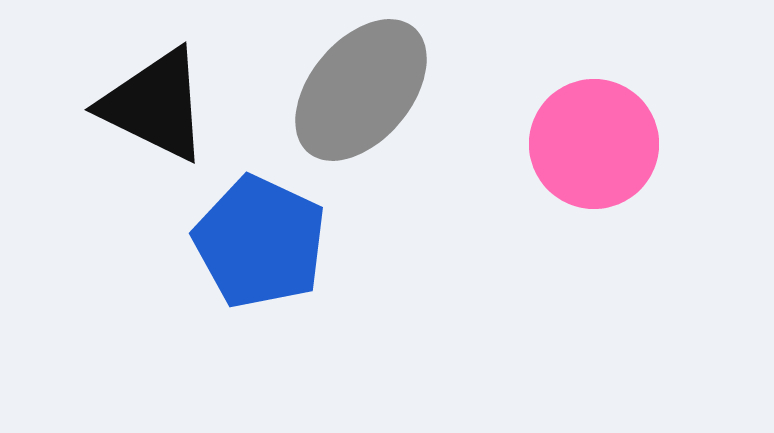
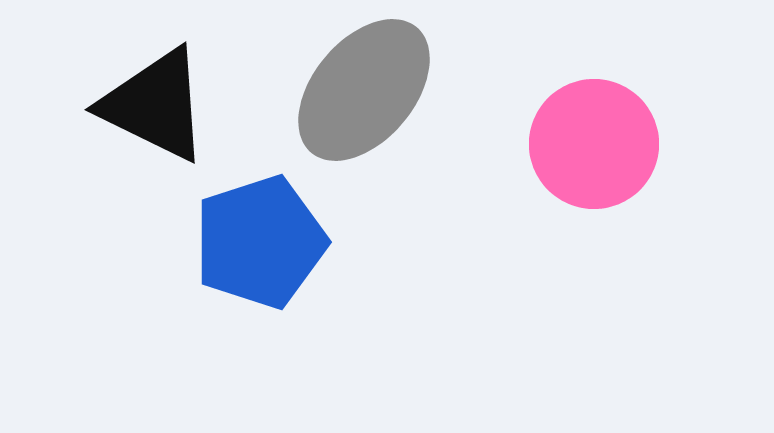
gray ellipse: moved 3 px right
blue pentagon: rotated 29 degrees clockwise
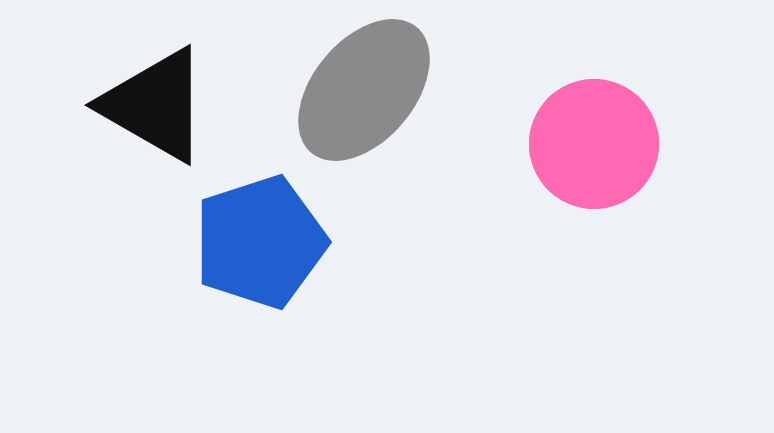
black triangle: rotated 4 degrees clockwise
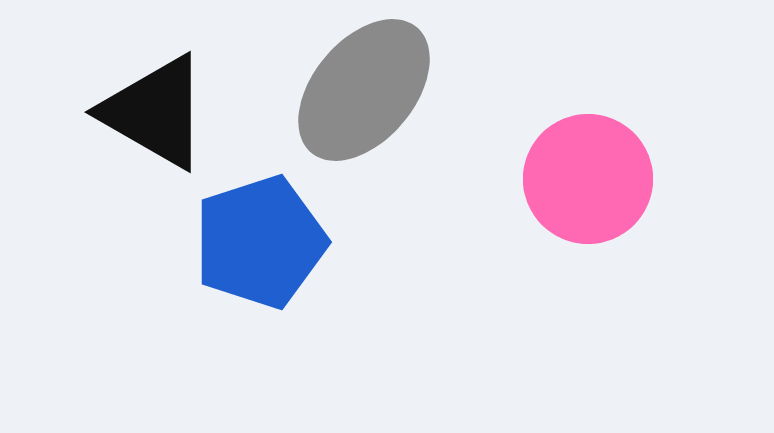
black triangle: moved 7 px down
pink circle: moved 6 px left, 35 px down
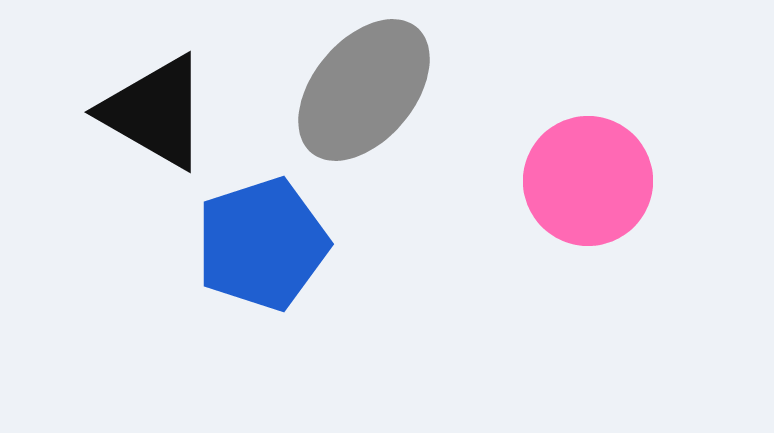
pink circle: moved 2 px down
blue pentagon: moved 2 px right, 2 px down
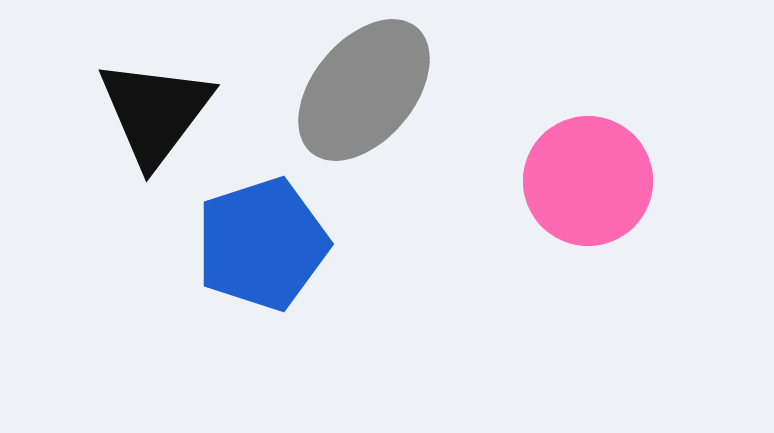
black triangle: rotated 37 degrees clockwise
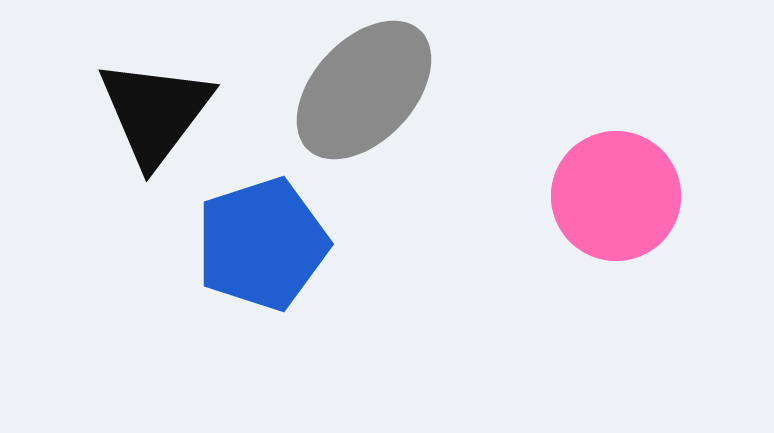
gray ellipse: rotated 3 degrees clockwise
pink circle: moved 28 px right, 15 px down
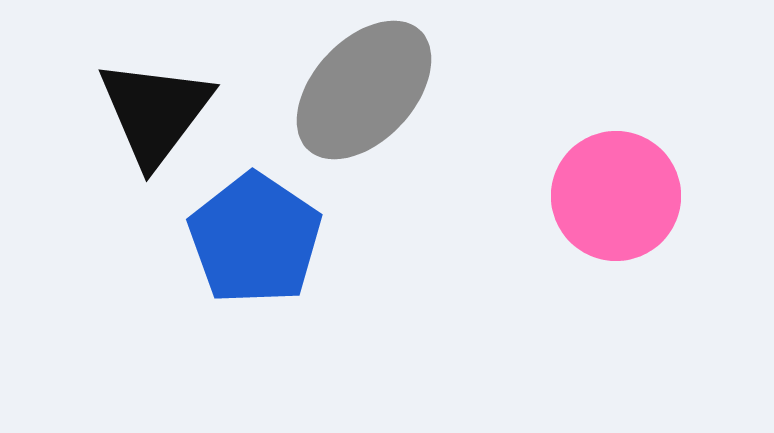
blue pentagon: moved 7 px left, 5 px up; rotated 20 degrees counterclockwise
